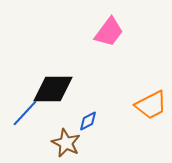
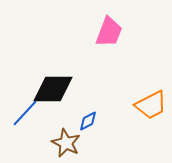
pink trapezoid: rotated 16 degrees counterclockwise
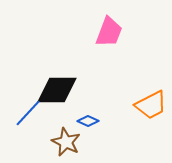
black diamond: moved 4 px right, 1 px down
blue line: moved 3 px right
blue diamond: rotated 50 degrees clockwise
brown star: moved 1 px up
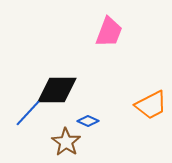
brown star: rotated 8 degrees clockwise
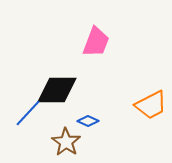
pink trapezoid: moved 13 px left, 10 px down
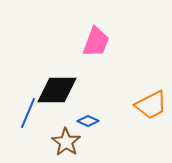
blue line: rotated 20 degrees counterclockwise
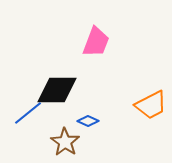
blue line: rotated 28 degrees clockwise
brown star: moved 1 px left
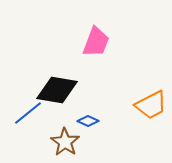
black diamond: rotated 9 degrees clockwise
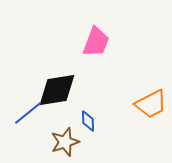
black diamond: rotated 18 degrees counterclockwise
orange trapezoid: moved 1 px up
blue diamond: rotated 65 degrees clockwise
brown star: rotated 20 degrees clockwise
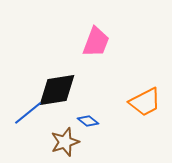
orange trapezoid: moved 6 px left, 2 px up
blue diamond: rotated 50 degrees counterclockwise
